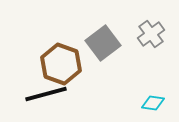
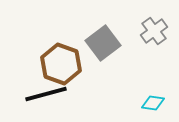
gray cross: moved 3 px right, 3 px up
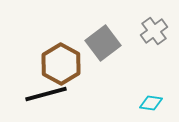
brown hexagon: rotated 9 degrees clockwise
cyan diamond: moved 2 px left
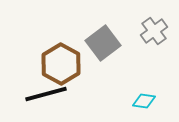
cyan diamond: moved 7 px left, 2 px up
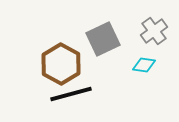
gray square: moved 4 px up; rotated 12 degrees clockwise
black line: moved 25 px right
cyan diamond: moved 36 px up
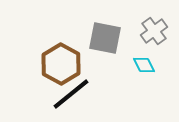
gray square: moved 2 px right, 1 px up; rotated 36 degrees clockwise
cyan diamond: rotated 55 degrees clockwise
black line: rotated 24 degrees counterclockwise
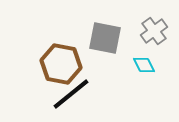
brown hexagon: rotated 18 degrees counterclockwise
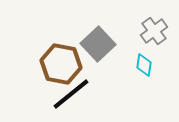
gray square: moved 7 px left, 6 px down; rotated 36 degrees clockwise
cyan diamond: rotated 35 degrees clockwise
